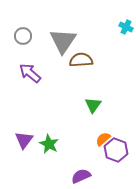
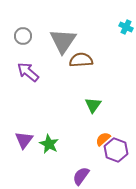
purple arrow: moved 2 px left, 1 px up
purple semicircle: rotated 30 degrees counterclockwise
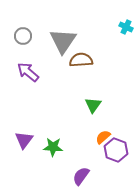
orange semicircle: moved 2 px up
green star: moved 4 px right, 3 px down; rotated 24 degrees counterclockwise
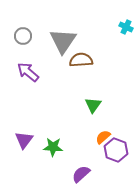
purple semicircle: moved 2 px up; rotated 12 degrees clockwise
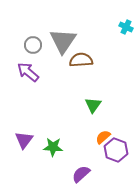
gray circle: moved 10 px right, 9 px down
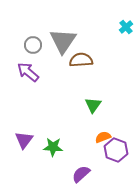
cyan cross: rotated 24 degrees clockwise
orange semicircle: rotated 21 degrees clockwise
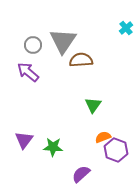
cyan cross: moved 1 px down
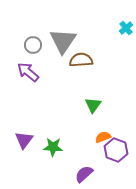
purple semicircle: moved 3 px right
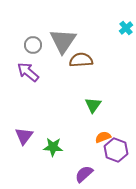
purple triangle: moved 4 px up
